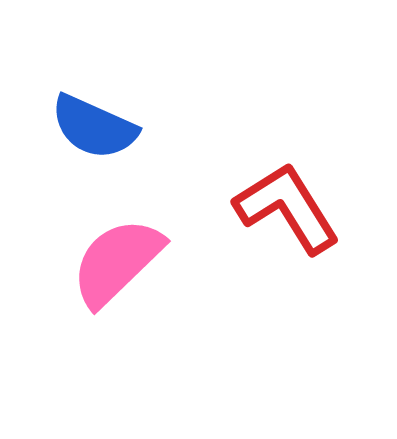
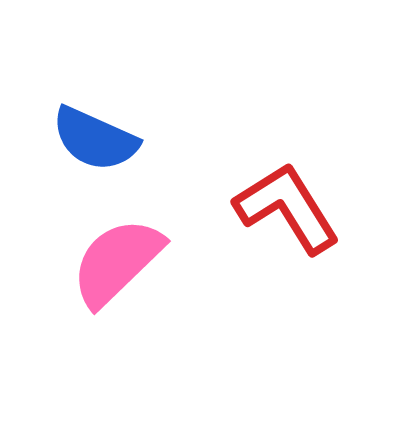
blue semicircle: moved 1 px right, 12 px down
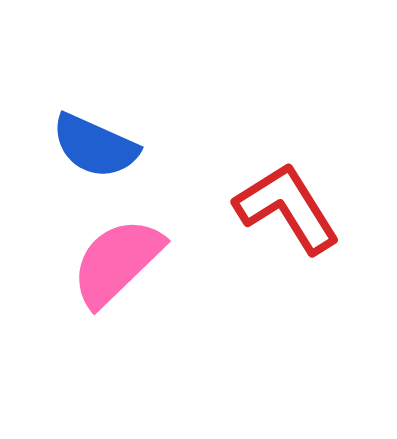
blue semicircle: moved 7 px down
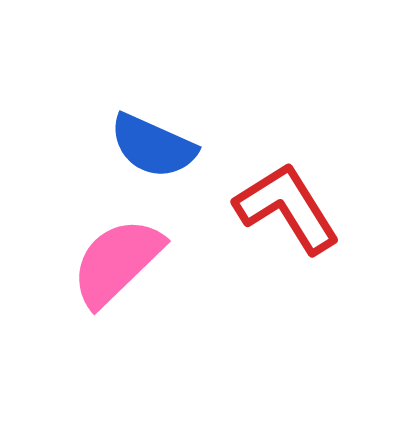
blue semicircle: moved 58 px right
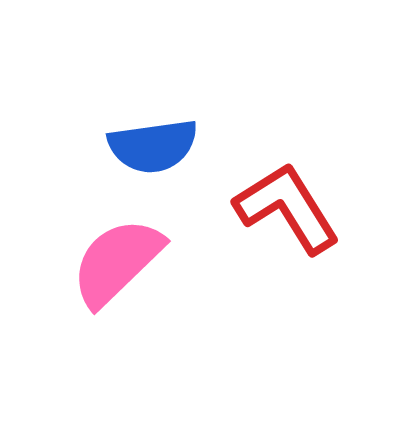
blue semicircle: rotated 32 degrees counterclockwise
